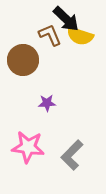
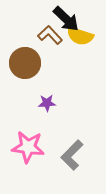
brown L-shape: rotated 20 degrees counterclockwise
brown circle: moved 2 px right, 3 px down
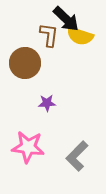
brown L-shape: moved 1 px left; rotated 50 degrees clockwise
gray L-shape: moved 5 px right, 1 px down
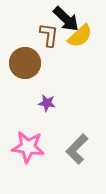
yellow semicircle: rotated 60 degrees counterclockwise
purple star: rotated 12 degrees clockwise
gray L-shape: moved 7 px up
